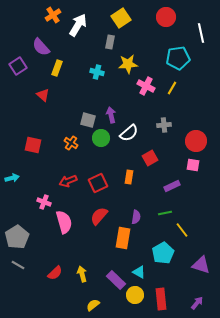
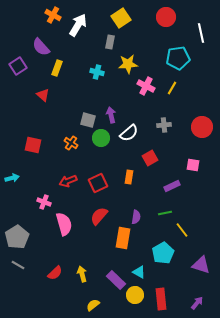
orange cross at (53, 15): rotated 28 degrees counterclockwise
red circle at (196, 141): moved 6 px right, 14 px up
pink semicircle at (64, 222): moved 2 px down
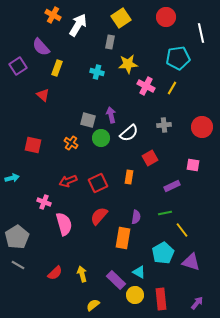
purple triangle at (201, 265): moved 10 px left, 3 px up
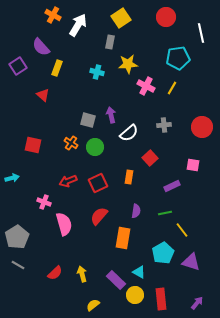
green circle at (101, 138): moved 6 px left, 9 px down
red square at (150, 158): rotated 14 degrees counterclockwise
purple semicircle at (136, 217): moved 6 px up
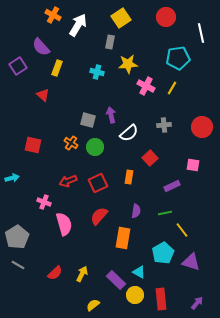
yellow arrow at (82, 274): rotated 42 degrees clockwise
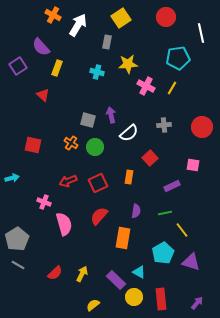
gray rectangle at (110, 42): moved 3 px left
gray pentagon at (17, 237): moved 2 px down
yellow circle at (135, 295): moved 1 px left, 2 px down
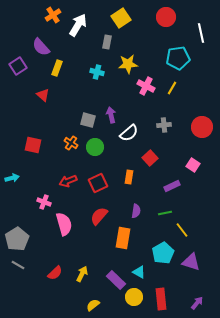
orange cross at (53, 15): rotated 28 degrees clockwise
pink square at (193, 165): rotated 24 degrees clockwise
